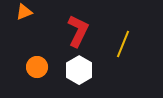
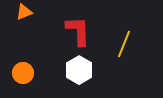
red L-shape: rotated 28 degrees counterclockwise
yellow line: moved 1 px right
orange circle: moved 14 px left, 6 px down
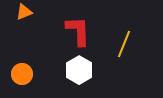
orange circle: moved 1 px left, 1 px down
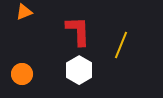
yellow line: moved 3 px left, 1 px down
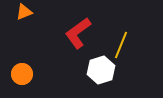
red L-shape: moved 2 px down; rotated 124 degrees counterclockwise
white hexagon: moved 22 px right; rotated 12 degrees clockwise
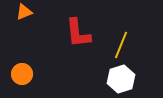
red L-shape: rotated 60 degrees counterclockwise
white hexagon: moved 20 px right, 9 px down
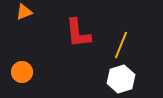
orange circle: moved 2 px up
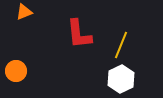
red L-shape: moved 1 px right, 1 px down
orange circle: moved 6 px left, 1 px up
white hexagon: rotated 8 degrees counterclockwise
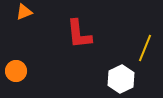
yellow line: moved 24 px right, 3 px down
